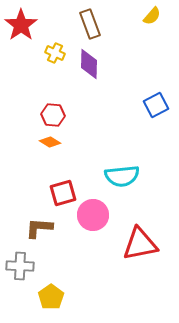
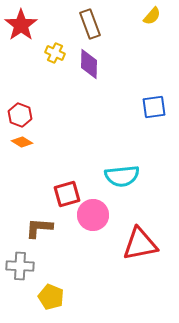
blue square: moved 2 px left, 2 px down; rotated 20 degrees clockwise
red hexagon: moved 33 px left; rotated 15 degrees clockwise
orange diamond: moved 28 px left
red square: moved 4 px right, 1 px down
yellow pentagon: rotated 15 degrees counterclockwise
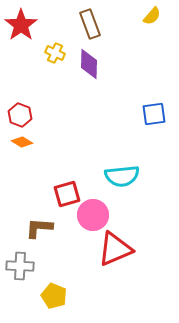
blue square: moved 7 px down
red triangle: moved 25 px left, 5 px down; rotated 12 degrees counterclockwise
yellow pentagon: moved 3 px right, 1 px up
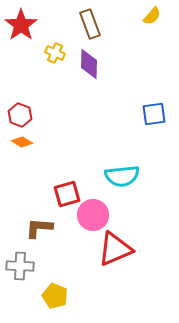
yellow pentagon: moved 1 px right
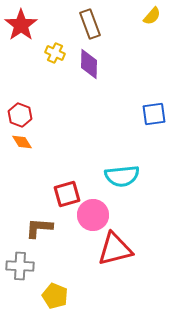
orange diamond: rotated 25 degrees clockwise
red triangle: rotated 9 degrees clockwise
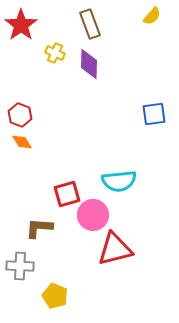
cyan semicircle: moved 3 px left, 5 px down
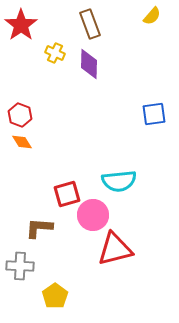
yellow pentagon: rotated 15 degrees clockwise
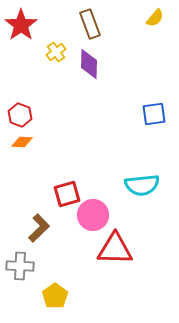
yellow semicircle: moved 3 px right, 2 px down
yellow cross: moved 1 px right, 1 px up; rotated 30 degrees clockwise
orange diamond: rotated 55 degrees counterclockwise
cyan semicircle: moved 23 px right, 4 px down
brown L-shape: rotated 132 degrees clockwise
red triangle: rotated 15 degrees clockwise
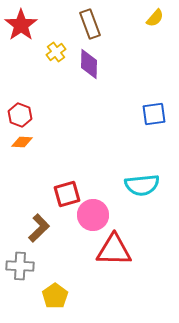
red triangle: moved 1 px left, 1 px down
